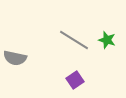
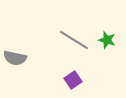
purple square: moved 2 px left
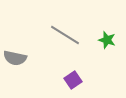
gray line: moved 9 px left, 5 px up
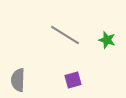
gray semicircle: moved 3 px right, 22 px down; rotated 80 degrees clockwise
purple square: rotated 18 degrees clockwise
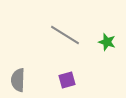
green star: moved 2 px down
purple square: moved 6 px left
